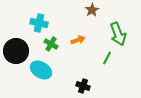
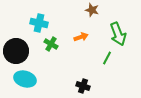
brown star: rotated 24 degrees counterclockwise
orange arrow: moved 3 px right, 3 px up
cyan ellipse: moved 16 px left, 9 px down; rotated 15 degrees counterclockwise
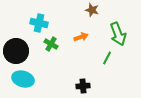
cyan ellipse: moved 2 px left
black cross: rotated 24 degrees counterclockwise
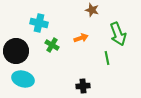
orange arrow: moved 1 px down
green cross: moved 1 px right, 1 px down
green line: rotated 40 degrees counterclockwise
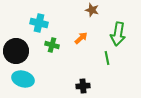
green arrow: rotated 30 degrees clockwise
orange arrow: rotated 24 degrees counterclockwise
green cross: rotated 16 degrees counterclockwise
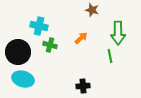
cyan cross: moved 3 px down
green arrow: moved 1 px up; rotated 10 degrees counterclockwise
green cross: moved 2 px left
black circle: moved 2 px right, 1 px down
green line: moved 3 px right, 2 px up
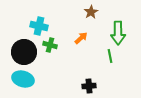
brown star: moved 1 px left, 2 px down; rotated 24 degrees clockwise
black circle: moved 6 px right
black cross: moved 6 px right
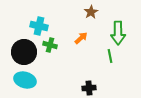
cyan ellipse: moved 2 px right, 1 px down
black cross: moved 2 px down
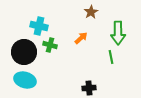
green line: moved 1 px right, 1 px down
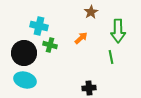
green arrow: moved 2 px up
black circle: moved 1 px down
